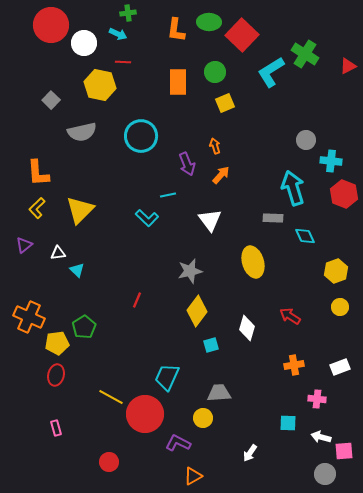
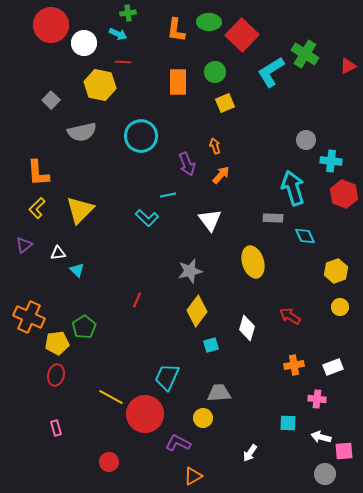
white rectangle at (340, 367): moved 7 px left
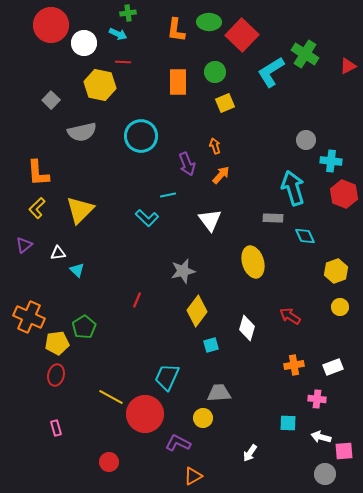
gray star at (190, 271): moved 7 px left
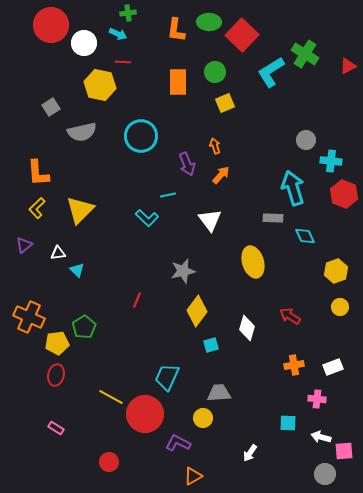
gray square at (51, 100): moved 7 px down; rotated 12 degrees clockwise
pink rectangle at (56, 428): rotated 42 degrees counterclockwise
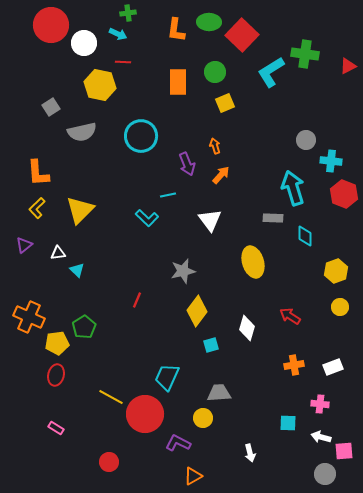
green cross at (305, 54): rotated 24 degrees counterclockwise
cyan diamond at (305, 236): rotated 25 degrees clockwise
pink cross at (317, 399): moved 3 px right, 5 px down
white arrow at (250, 453): rotated 48 degrees counterclockwise
